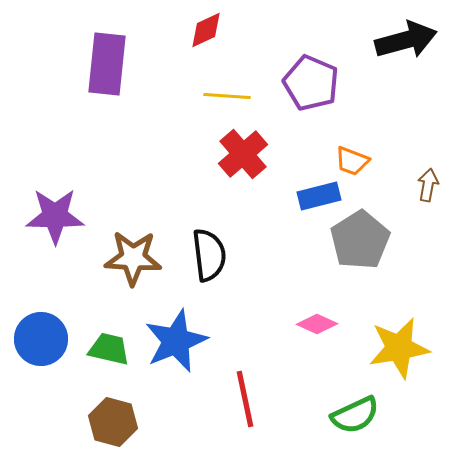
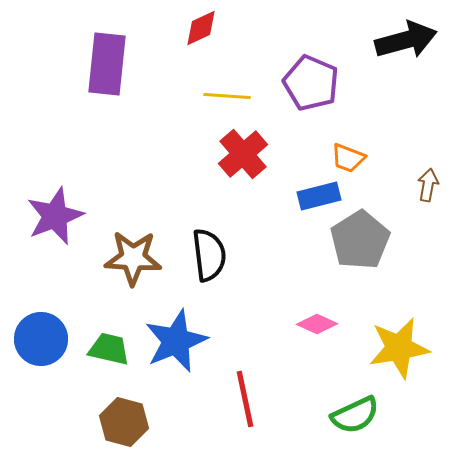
red diamond: moved 5 px left, 2 px up
orange trapezoid: moved 4 px left, 3 px up
purple star: rotated 22 degrees counterclockwise
brown hexagon: moved 11 px right
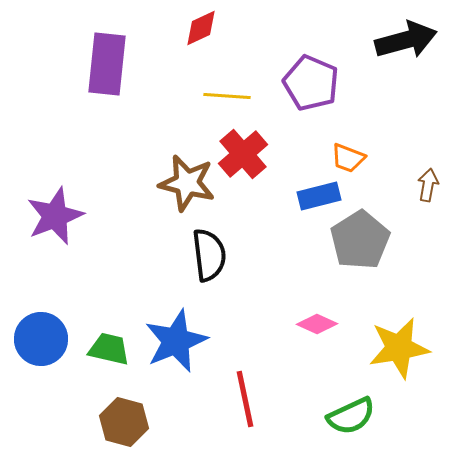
brown star: moved 54 px right, 75 px up; rotated 10 degrees clockwise
green semicircle: moved 4 px left, 1 px down
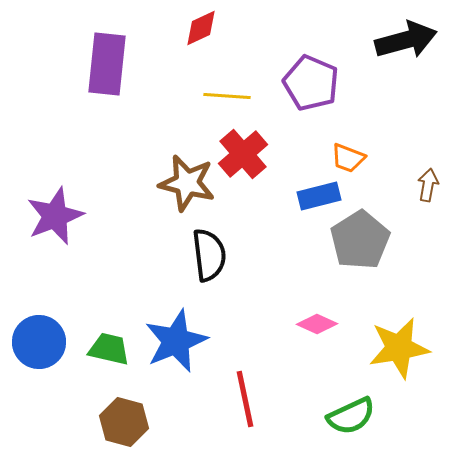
blue circle: moved 2 px left, 3 px down
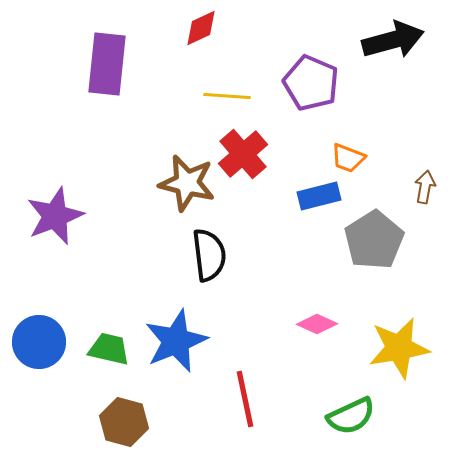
black arrow: moved 13 px left
brown arrow: moved 3 px left, 2 px down
gray pentagon: moved 14 px right
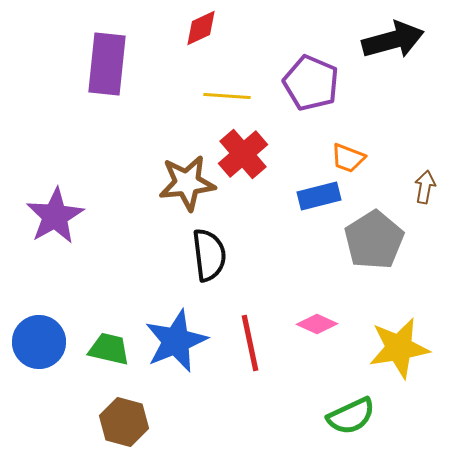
brown star: rotated 20 degrees counterclockwise
purple star: rotated 8 degrees counterclockwise
red line: moved 5 px right, 56 px up
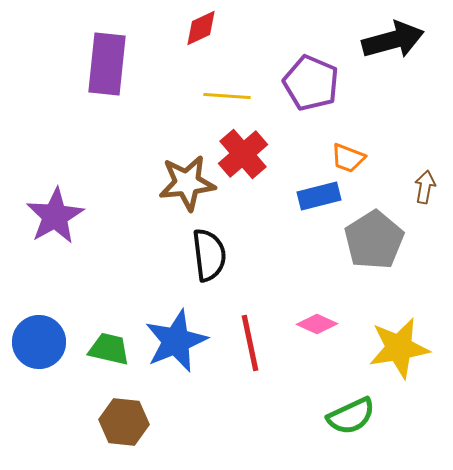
brown hexagon: rotated 9 degrees counterclockwise
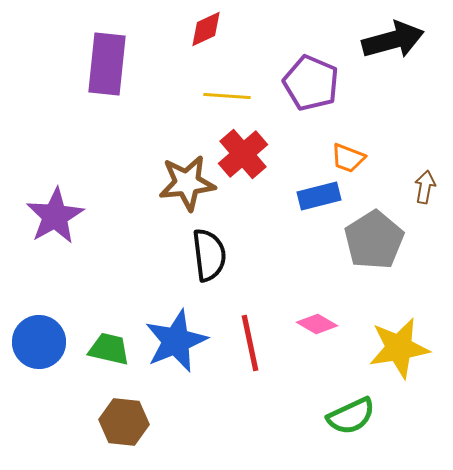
red diamond: moved 5 px right, 1 px down
pink diamond: rotated 6 degrees clockwise
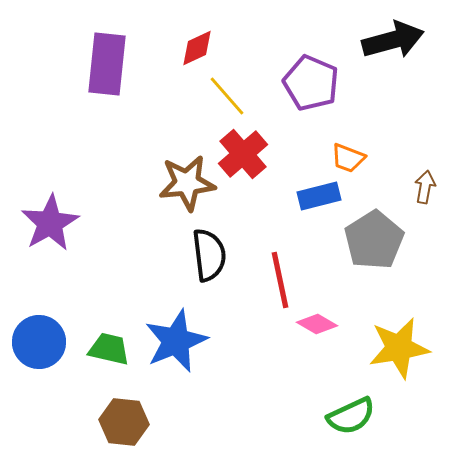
red diamond: moved 9 px left, 19 px down
yellow line: rotated 45 degrees clockwise
purple star: moved 5 px left, 7 px down
red line: moved 30 px right, 63 px up
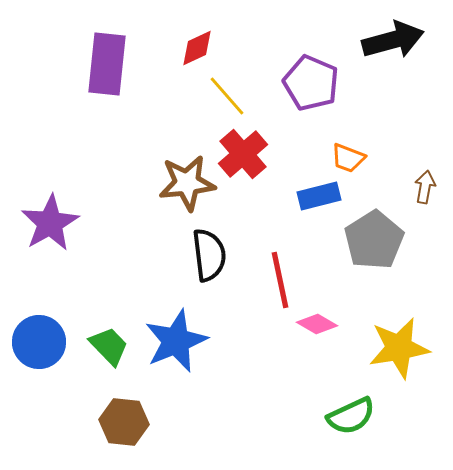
green trapezoid: moved 3 px up; rotated 33 degrees clockwise
